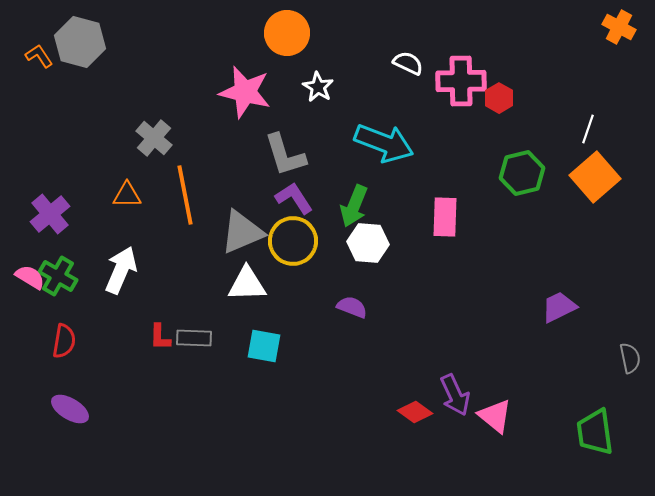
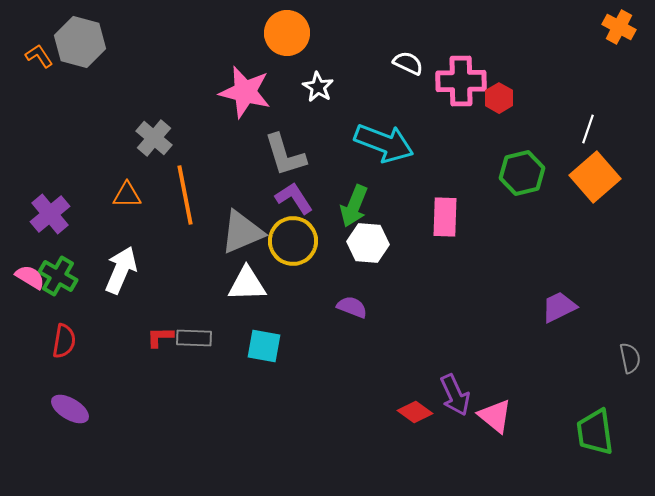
red L-shape: rotated 88 degrees clockwise
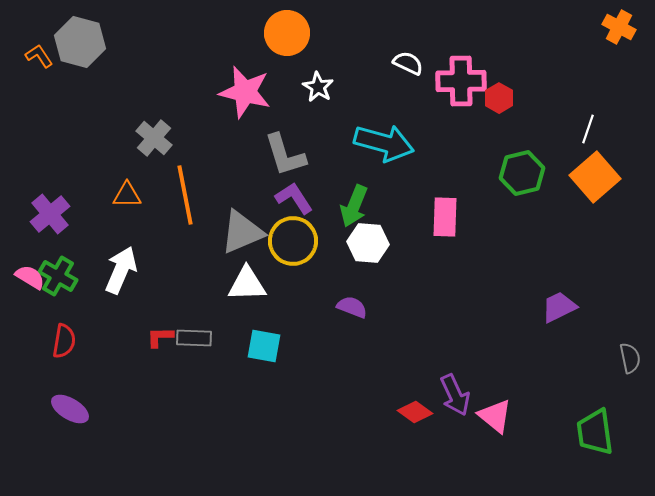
cyan arrow: rotated 6 degrees counterclockwise
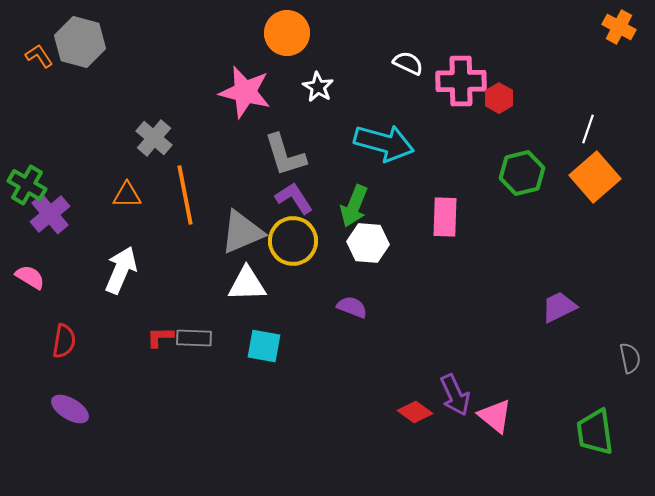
green cross: moved 31 px left, 91 px up
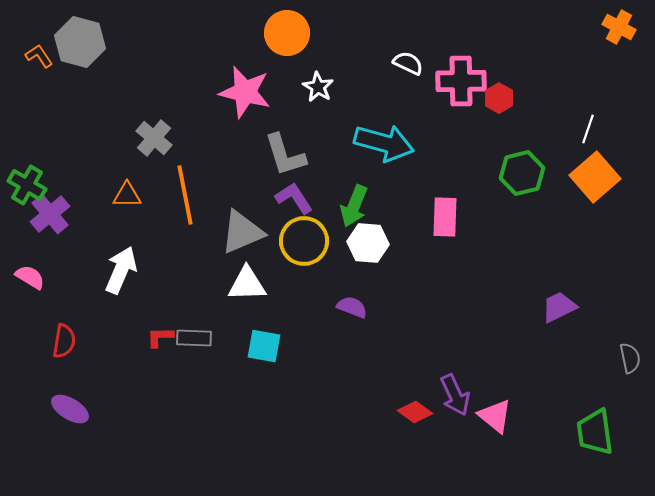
yellow circle: moved 11 px right
